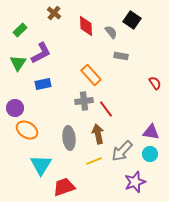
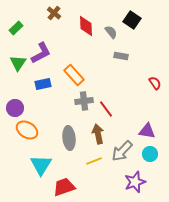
green rectangle: moved 4 px left, 2 px up
orange rectangle: moved 17 px left
purple triangle: moved 4 px left, 1 px up
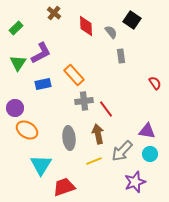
gray rectangle: rotated 72 degrees clockwise
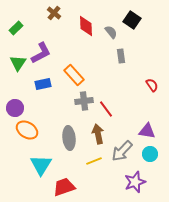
red semicircle: moved 3 px left, 2 px down
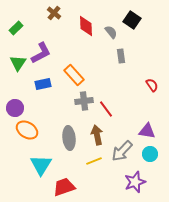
brown arrow: moved 1 px left, 1 px down
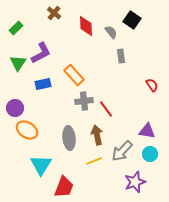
red trapezoid: rotated 130 degrees clockwise
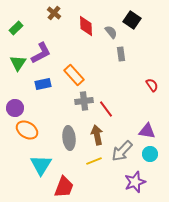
gray rectangle: moved 2 px up
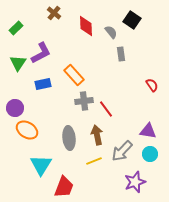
purple triangle: moved 1 px right
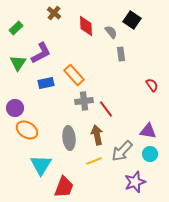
blue rectangle: moved 3 px right, 1 px up
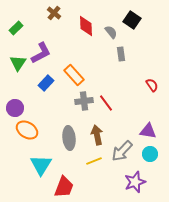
blue rectangle: rotated 35 degrees counterclockwise
red line: moved 6 px up
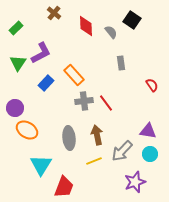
gray rectangle: moved 9 px down
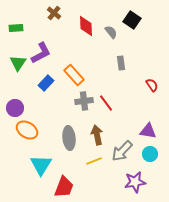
green rectangle: rotated 40 degrees clockwise
purple star: rotated 10 degrees clockwise
